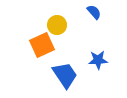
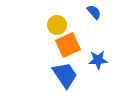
orange square: moved 26 px right
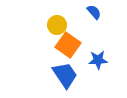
orange square: rotated 30 degrees counterclockwise
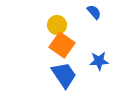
orange square: moved 6 px left
blue star: moved 1 px right, 1 px down
blue trapezoid: moved 1 px left
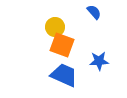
yellow circle: moved 2 px left, 2 px down
orange square: rotated 15 degrees counterclockwise
blue trapezoid: rotated 32 degrees counterclockwise
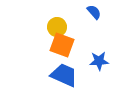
yellow circle: moved 2 px right
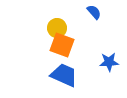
yellow circle: moved 1 px down
blue star: moved 10 px right, 1 px down
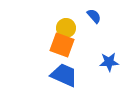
blue semicircle: moved 4 px down
yellow circle: moved 9 px right
